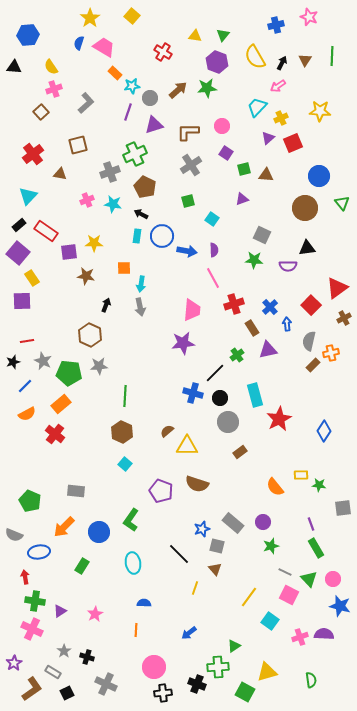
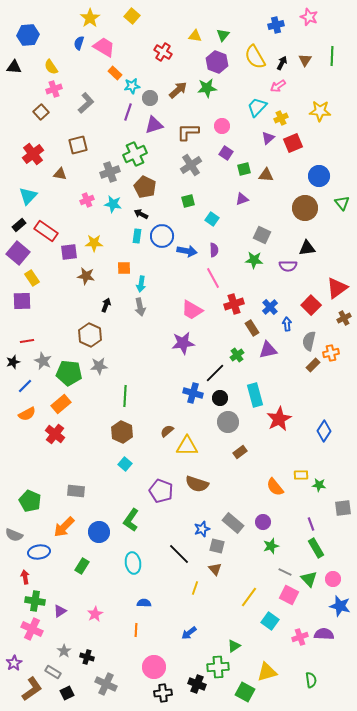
pink trapezoid at (192, 310): rotated 115 degrees clockwise
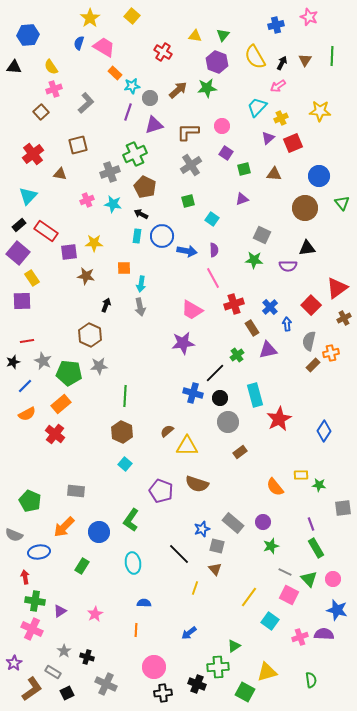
brown triangle at (266, 175): moved 8 px right, 1 px up
blue star at (340, 606): moved 3 px left, 4 px down
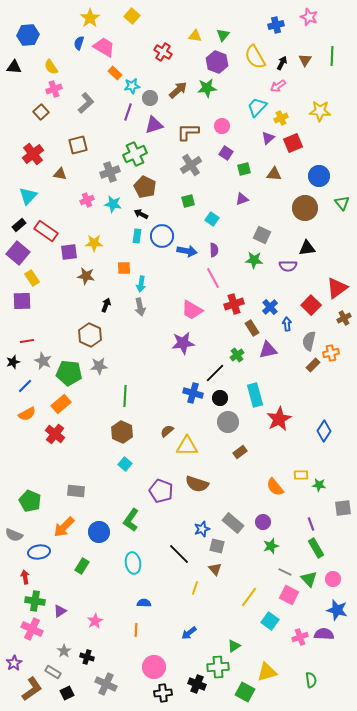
pink star at (95, 614): moved 7 px down
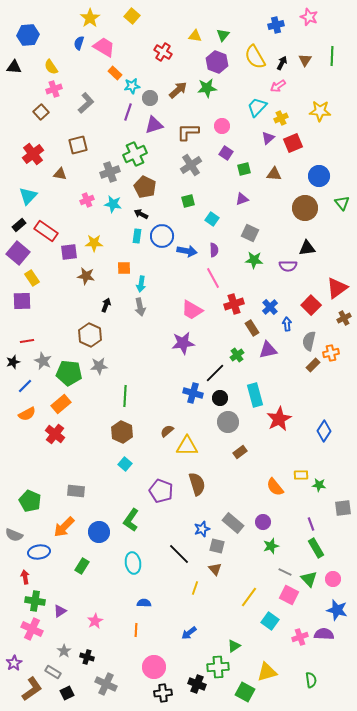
gray square at (262, 235): moved 12 px left, 2 px up
brown semicircle at (197, 484): rotated 125 degrees counterclockwise
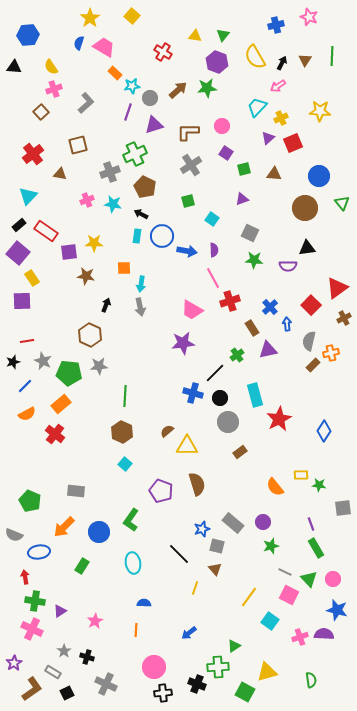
red cross at (234, 304): moved 4 px left, 3 px up
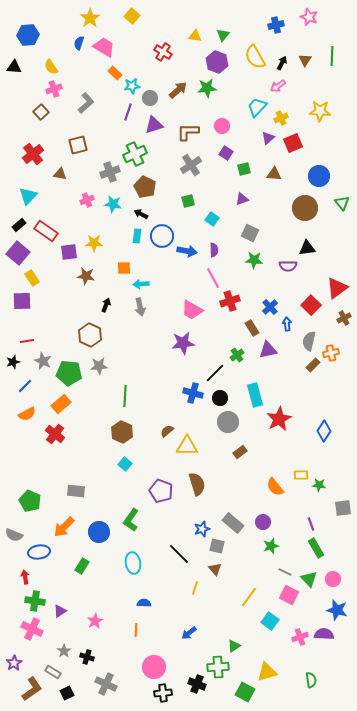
cyan arrow at (141, 284): rotated 77 degrees clockwise
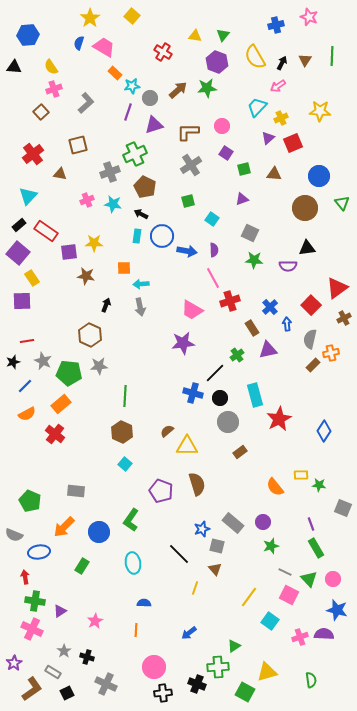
gray semicircle at (309, 341): moved 1 px right, 2 px up
gray square at (343, 508): rotated 30 degrees clockwise
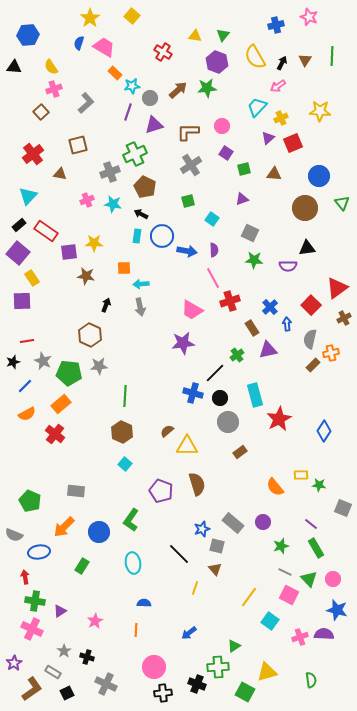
purple line at (311, 524): rotated 32 degrees counterclockwise
green star at (271, 546): moved 10 px right
